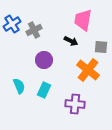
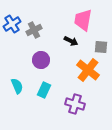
purple circle: moved 3 px left
cyan semicircle: moved 2 px left
purple cross: rotated 12 degrees clockwise
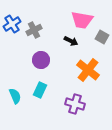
pink trapezoid: moved 1 px left; rotated 90 degrees counterclockwise
gray square: moved 1 px right, 10 px up; rotated 24 degrees clockwise
cyan semicircle: moved 2 px left, 10 px down
cyan rectangle: moved 4 px left
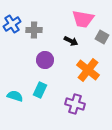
pink trapezoid: moved 1 px right, 1 px up
gray cross: rotated 28 degrees clockwise
purple circle: moved 4 px right
cyan semicircle: rotated 49 degrees counterclockwise
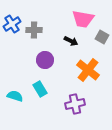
cyan rectangle: moved 1 px up; rotated 56 degrees counterclockwise
purple cross: rotated 30 degrees counterclockwise
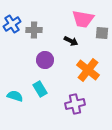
gray square: moved 4 px up; rotated 24 degrees counterclockwise
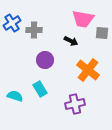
blue cross: moved 1 px up
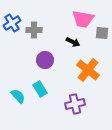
black arrow: moved 2 px right, 1 px down
cyan semicircle: moved 3 px right; rotated 28 degrees clockwise
